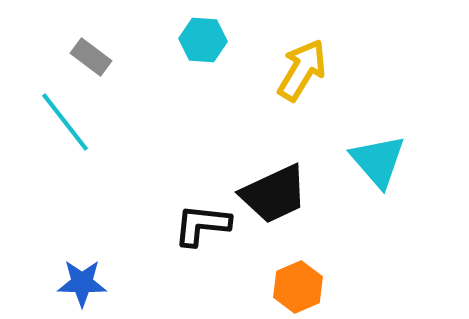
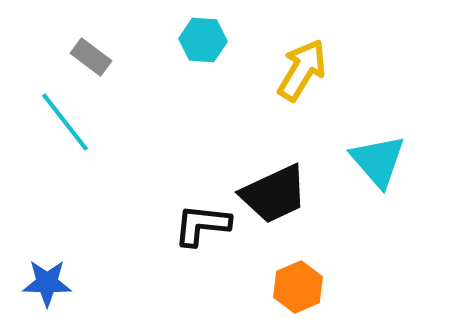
blue star: moved 35 px left
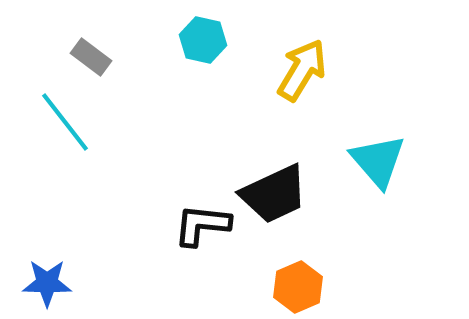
cyan hexagon: rotated 9 degrees clockwise
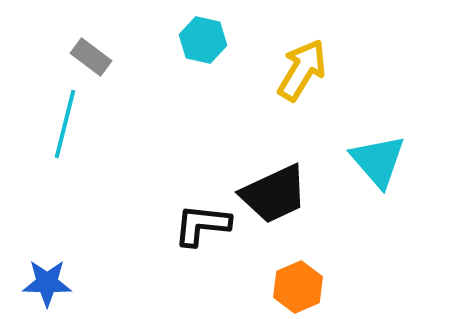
cyan line: moved 2 px down; rotated 52 degrees clockwise
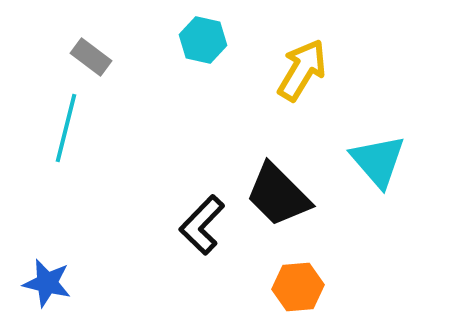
cyan line: moved 1 px right, 4 px down
black trapezoid: moved 4 px right, 1 px down; rotated 70 degrees clockwise
black L-shape: rotated 52 degrees counterclockwise
blue star: rotated 12 degrees clockwise
orange hexagon: rotated 18 degrees clockwise
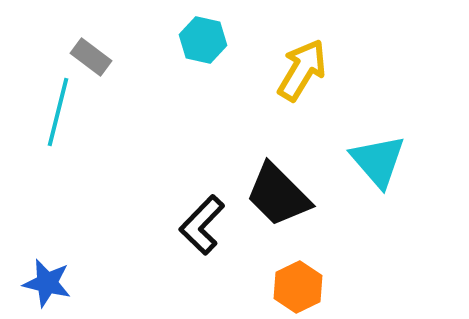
cyan line: moved 8 px left, 16 px up
orange hexagon: rotated 21 degrees counterclockwise
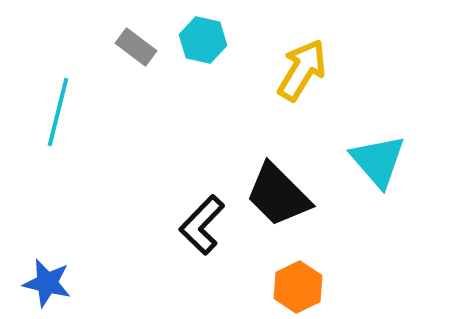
gray rectangle: moved 45 px right, 10 px up
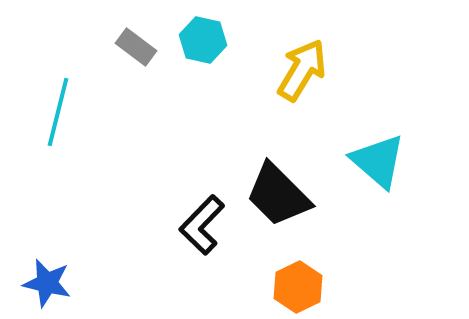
cyan triangle: rotated 8 degrees counterclockwise
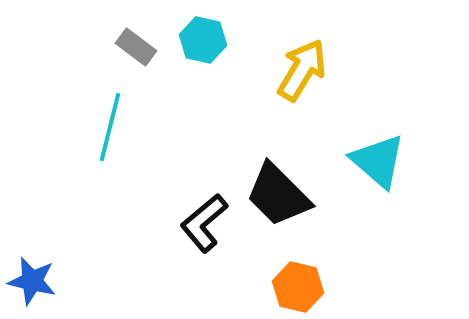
cyan line: moved 52 px right, 15 px down
black L-shape: moved 2 px right, 2 px up; rotated 6 degrees clockwise
blue star: moved 15 px left, 2 px up
orange hexagon: rotated 21 degrees counterclockwise
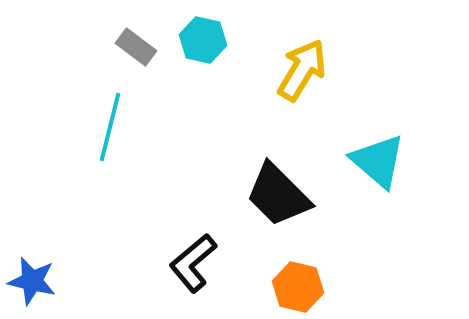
black L-shape: moved 11 px left, 40 px down
